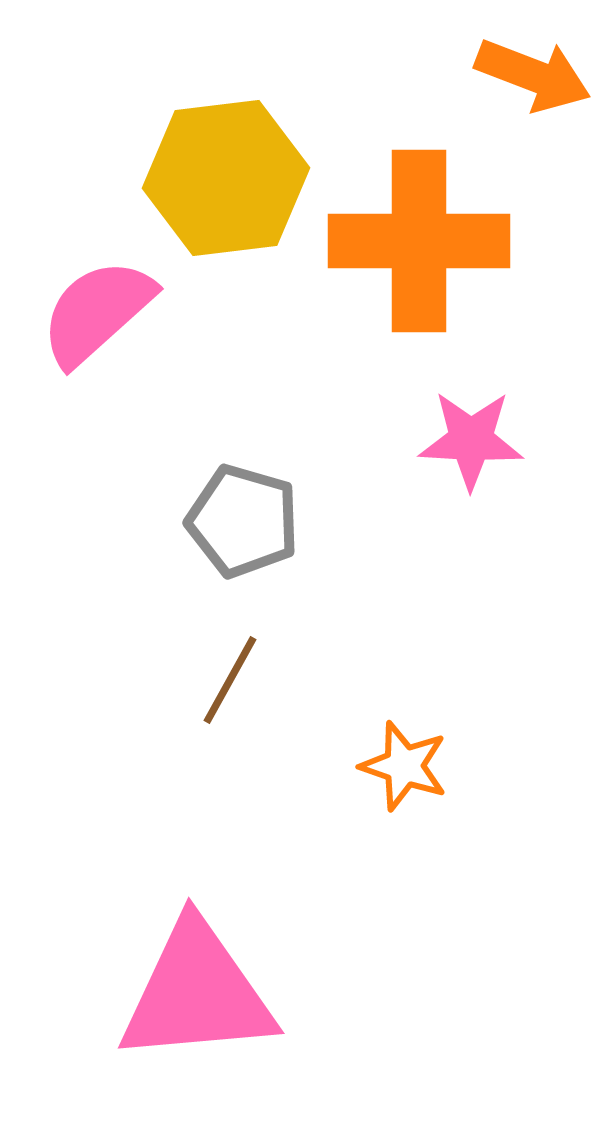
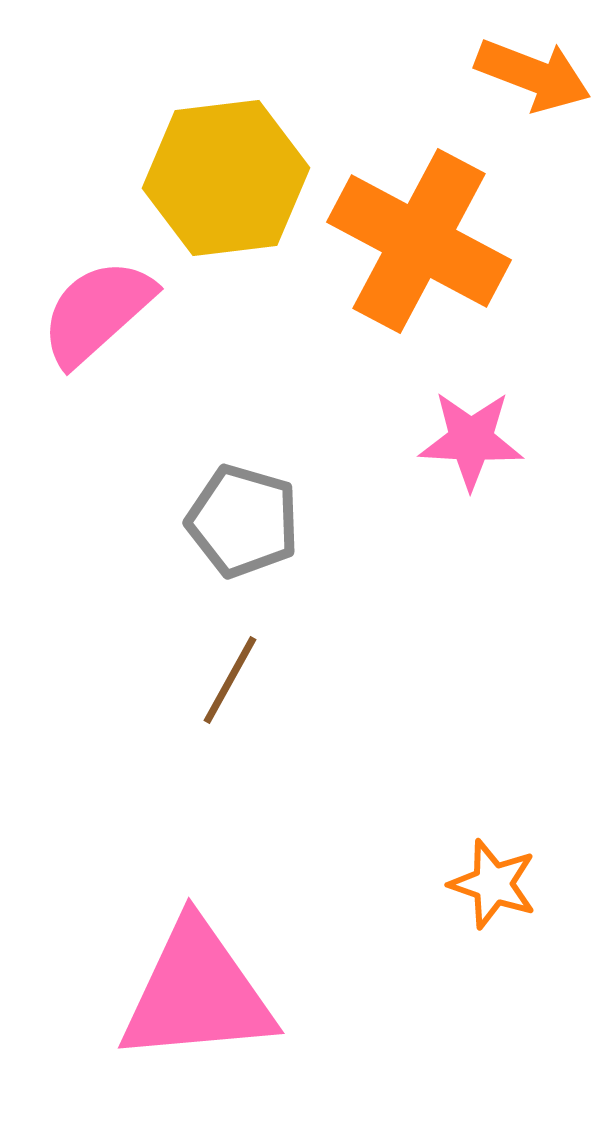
orange cross: rotated 28 degrees clockwise
orange star: moved 89 px right, 118 px down
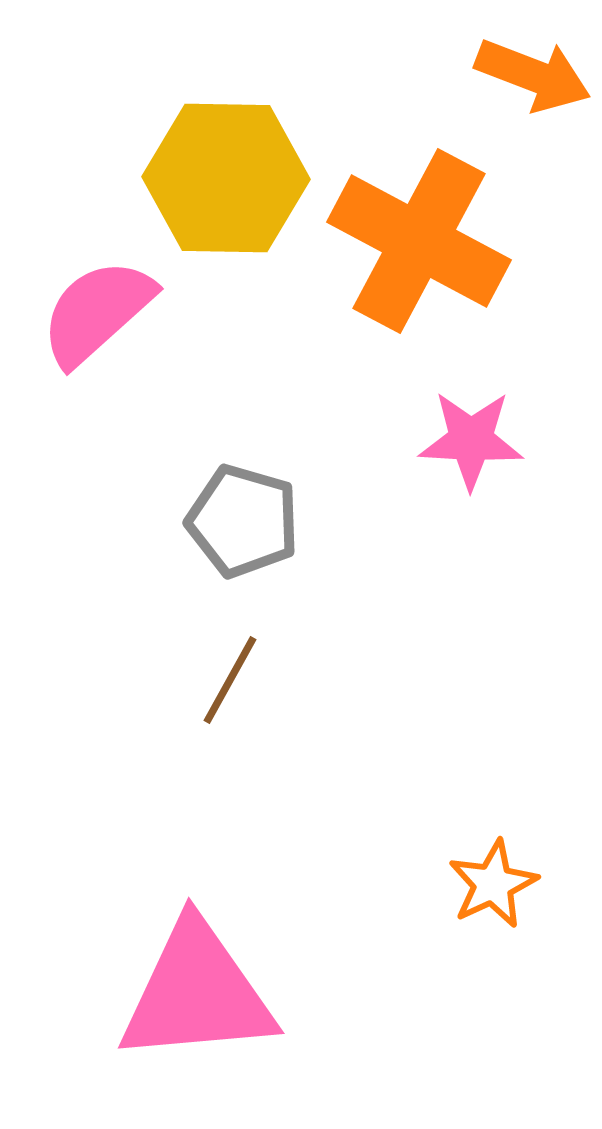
yellow hexagon: rotated 8 degrees clockwise
orange star: rotated 28 degrees clockwise
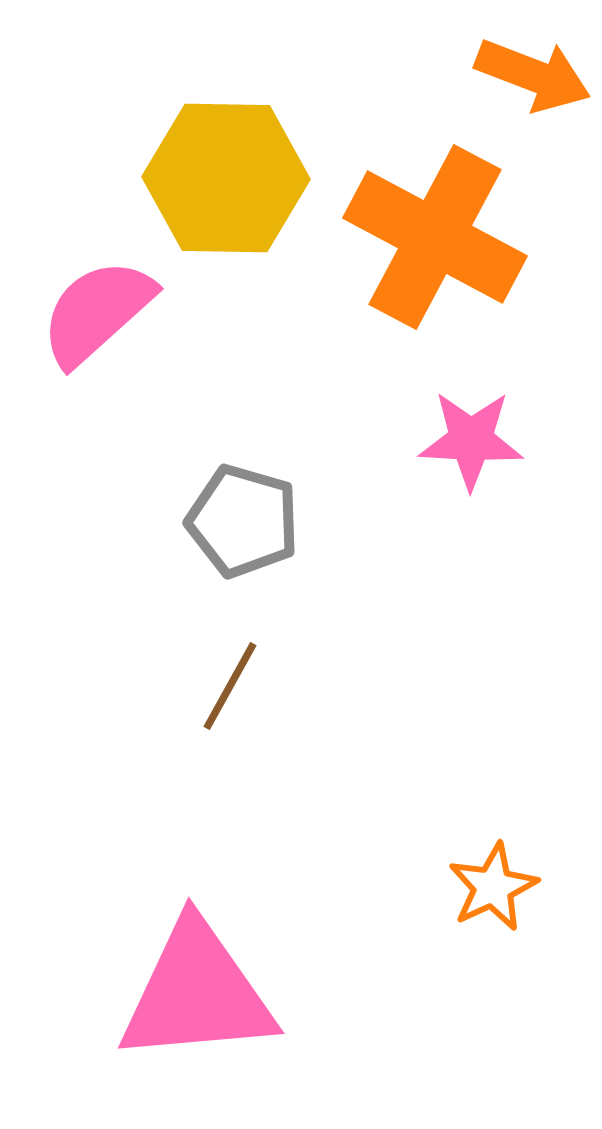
orange cross: moved 16 px right, 4 px up
brown line: moved 6 px down
orange star: moved 3 px down
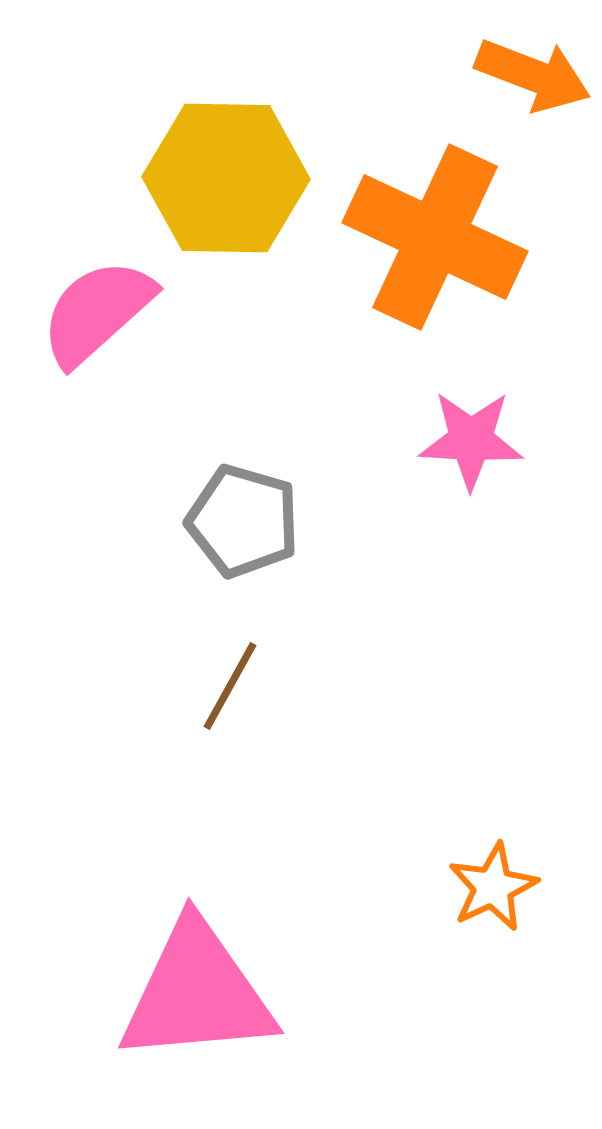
orange cross: rotated 3 degrees counterclockwise
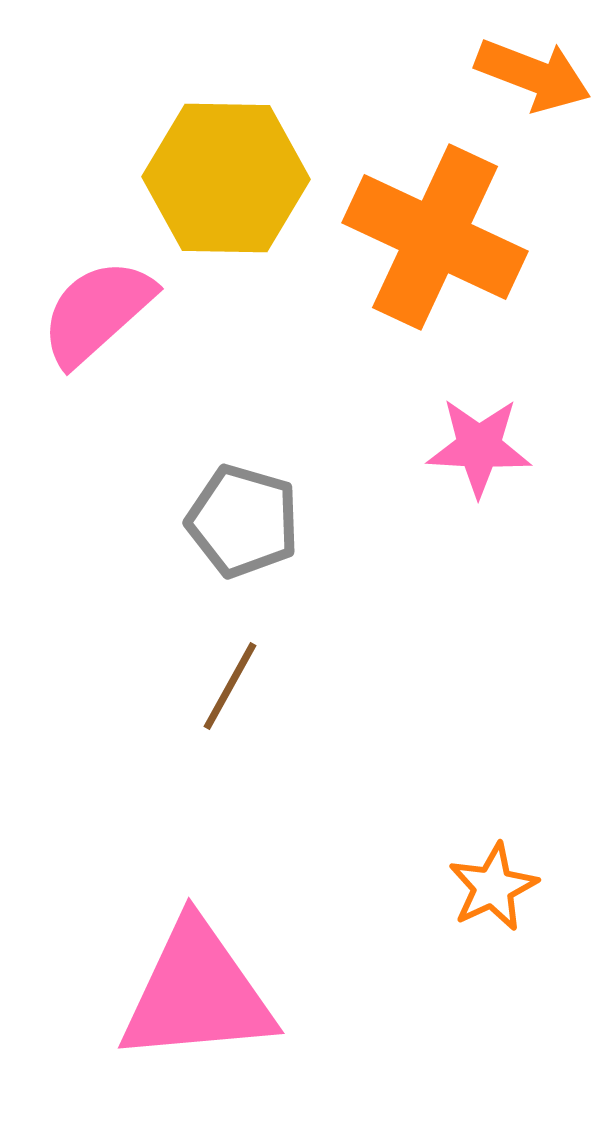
pink star: moved 8 px right, 7 px down
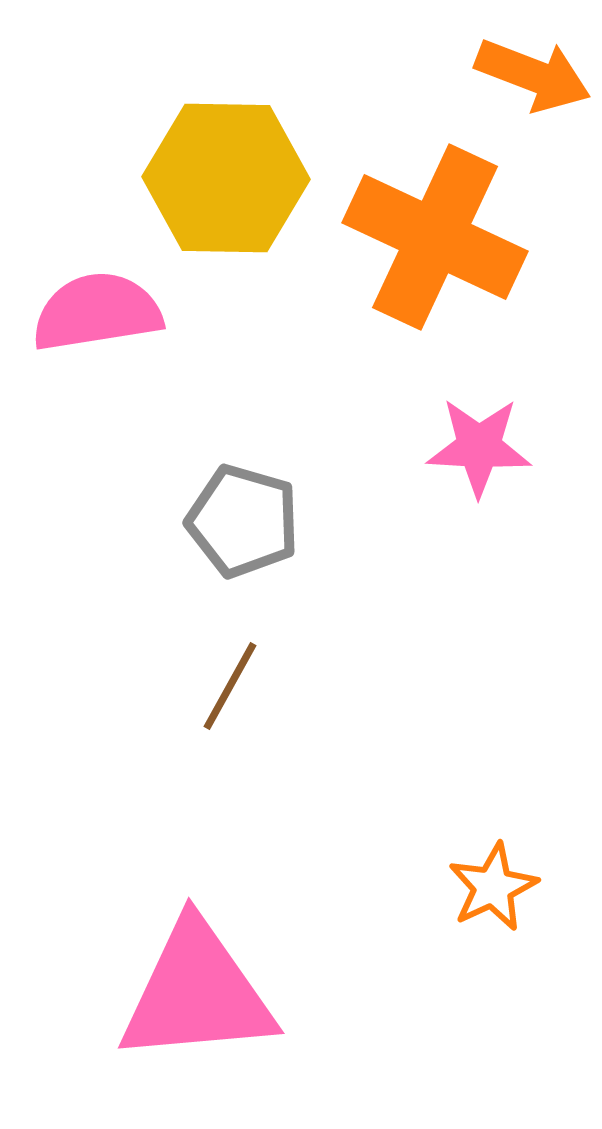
pink semicircle: rotated 33 degrees clockwise
